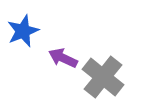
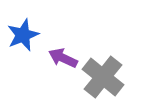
blue star: moved 4 px down
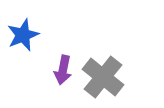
purple arrow: moved 12 px down; rotated 104 degrees counterclockwise
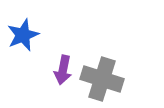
gray cross: moved 1 px left, 2 px down; rotated 21 degrees counterclockwise
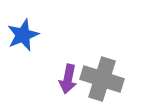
purple arrow: moved 5 px right, 9 px down
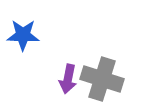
blue star: rotated 24 degrees clockwise
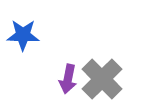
gray cross: rotated 27 degrees clockwise
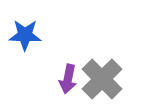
blue star: moved 2 px right
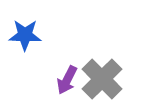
purple arrow: moved 1 px left, 1 px down; rotated 16 degrees clockwise
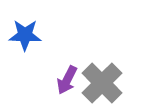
gray cross: moved 4 px down
